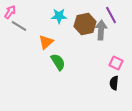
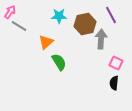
gray arrow: moved 9 px down
green semicircle: moved 1 px right
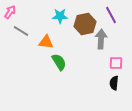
cyan star: moved 1 px right
gray line: moved 2 px right, 5 px down
orange triangle: rotated 49 degrees clockwise
pink square: rotated 24 degrees counterclockwise
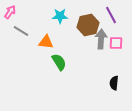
brown hexagon: moved 3 px right, 1 px down
pink square: moved 20 px up
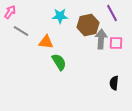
purple line: moved 1 px right, 2 px up
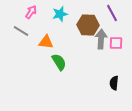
pink arrow: moved 21 px right
cyan star: moved 2 px up; rotated 14 degrees counterclockwise
brown hexagon: rotated 15 degrees clockwise
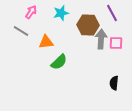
cyan star: moved 1 px right, 1 px up
orange triangle: rotated 14 degrees counterclockwise
green semicircle: rotated 78 degrees clockwise
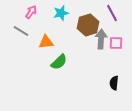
brown hexagon: rotated 20 degrees counterclockwise
